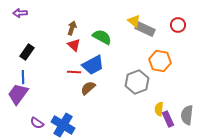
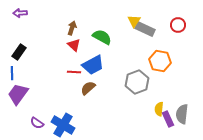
yellow triangle: rotated 24 degrees clockwise
black rectangle: moved 8 px left
blue line: moved 11 px left, 4 px up
gray semicircle: moved 5 px left, 1 px up
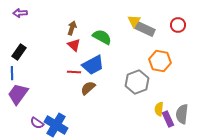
blue cross: moved 7 px left
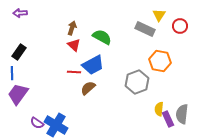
yellow triangle: moved 25 px right, 6 px up
red circle: moved 2 px right, 1 px down
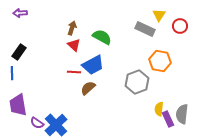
purple trapezoid: moved 11 px down; rotated 45 degrees counterclockwise
blue cross: rotated 15 degrees clockwise
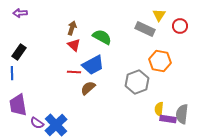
purple rectangle: rotated 56 degrees counterclockwise
